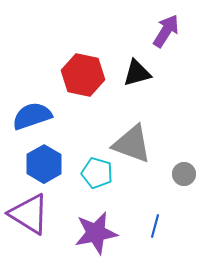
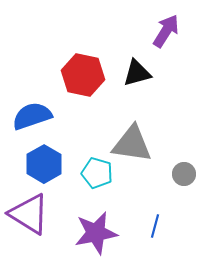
gray triangle: rotated 12 degrees counterclockwise
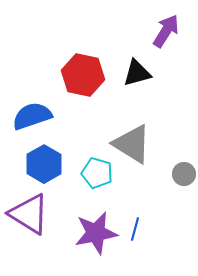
gray triangle: rotated 24 degrees clockwise
blue line: moved 20 px left, 3 px down
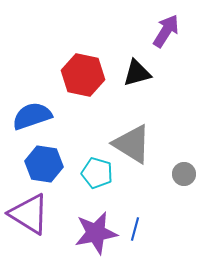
blue hexagon: rotated 21 degrees counterclockwise
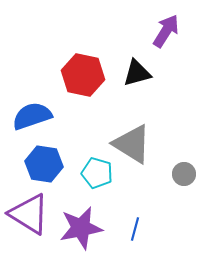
purple star: moved 15 px left, 5 px up
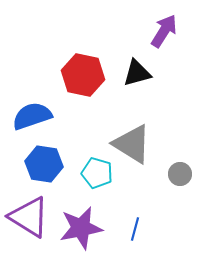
purple arrow: moved 2 px left
gray circle: moved 4 px left
purple triangle: moved 3 px down
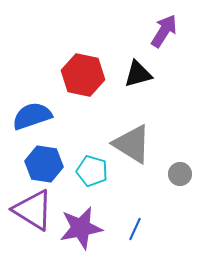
black triangle: moved 1 px right, 1 px down
cyan pentagon: moved 5 px left, 2 px up
purple triangle: moved 4 px right, 7 px up
blue line: rotated 10 degrees clockwise
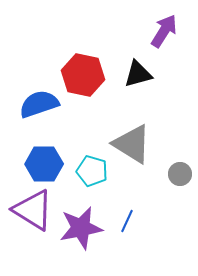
blue semicircle: moved 7 px right, 12 px up
blue hexagon: rotated 9 degrees counterclockwise
blue line: moved 8 px left, 8 px up
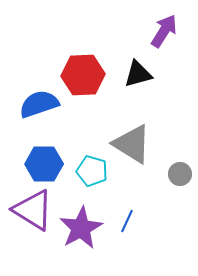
red hexagon: rotated 15 degrees counterclockwise
purple star: rotated 18 degrees counterclockwise
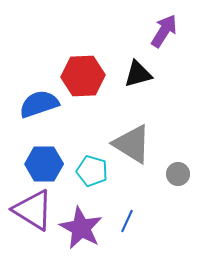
red hexagon: moved 1 px down
gray circle: moved 2 px left
purple star: rotated 15 degrees counterclockwise
